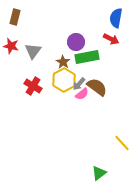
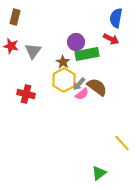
green rectangle: moved 3 px up
red cross: moved 7 px left, 8 px down; rotated 18 degrees counterclockwise
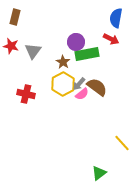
yellow hexagon: moved 1 px left, 4 px down
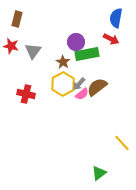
brown rectangle: moved 2 px right, 2 px down
brown semicircle: rotated 75 degrees counterclockwise
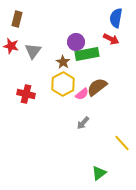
gray arrow: moved 4 px right, 39 px down
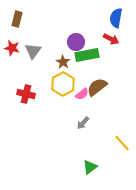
red star: moved 1 px right, 2 px down
green rectangle: moved 1 px down
green triangle: moved 9 px left, 6 px up
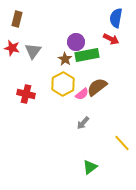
brown star: moved 2 px right, 3 px up
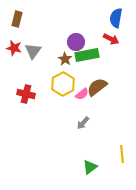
red star: moved 2 px right
yellow line: moved 11 px down; rotated 36 degrees clockwise
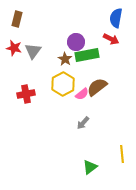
red cross: rotated 24 degrees counterclockwise
